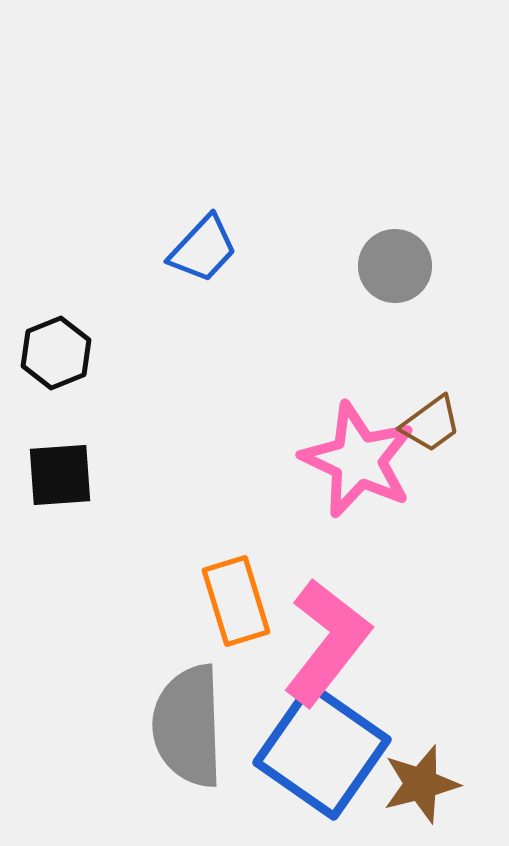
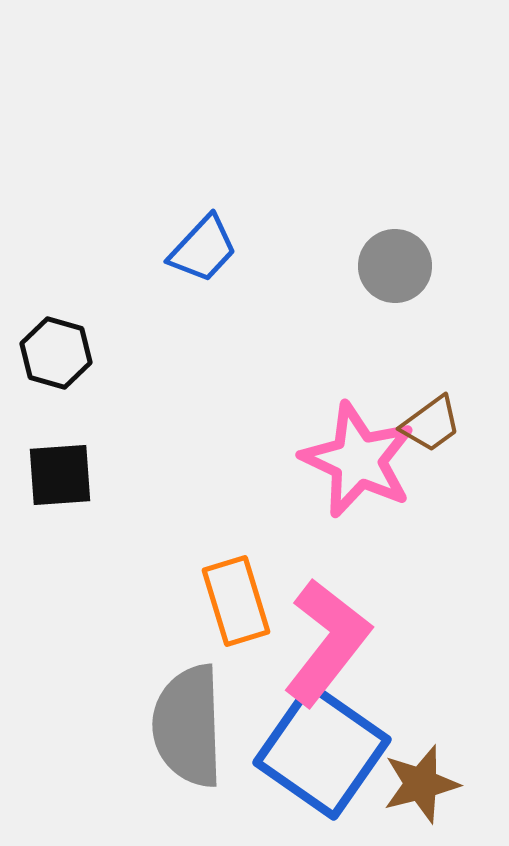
black hexagon: rotated 22 degrees counterclockwise
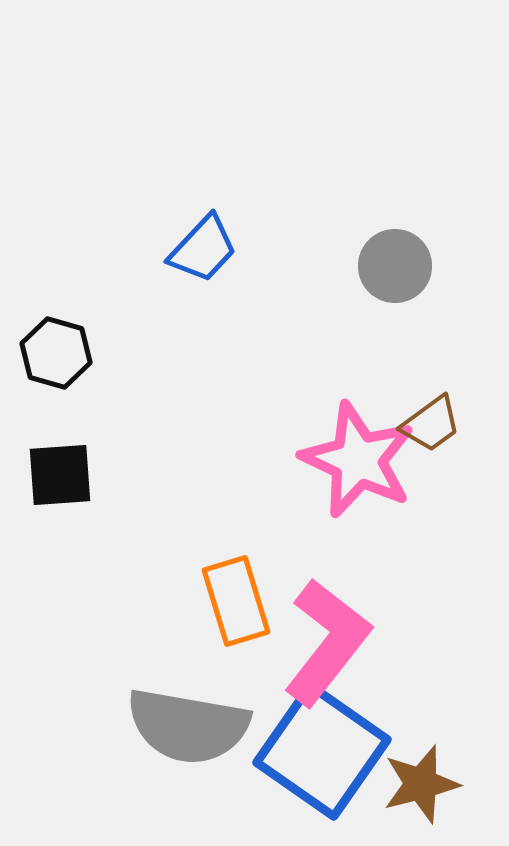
gray semicircle: rotated 78 degrees counterclockwise
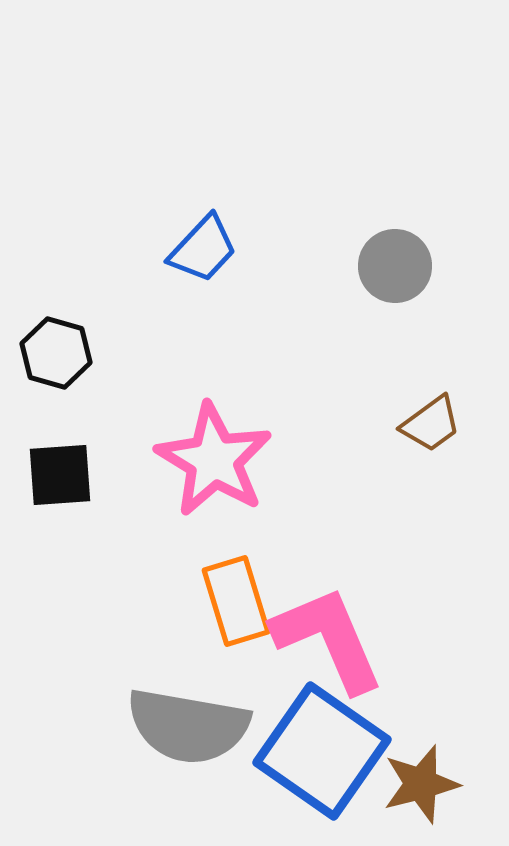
pink star: moved 144 px left; rotated 6 degrees clockwise
pink L-shape: moved 1 px right, 3 px up; rotated 61 degrees counterclockwise
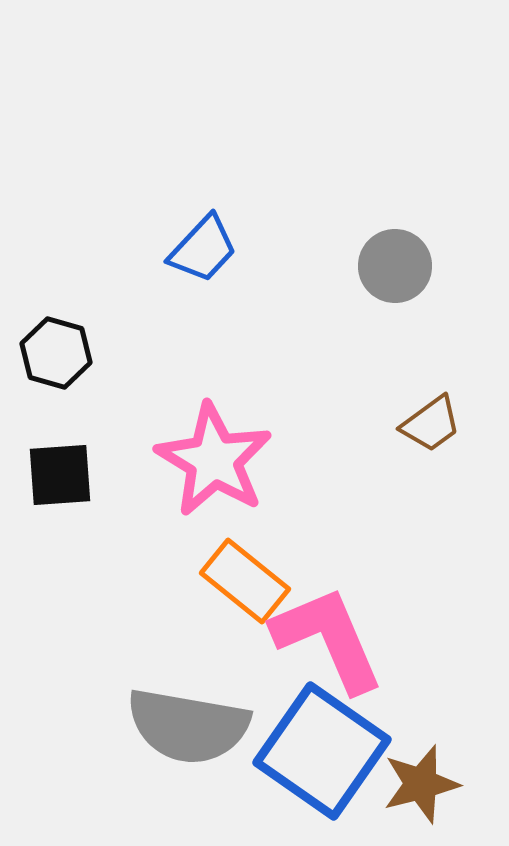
orange rectangle: moved 9 px right, 20 px up; rotated 34 degrees counterclockwise
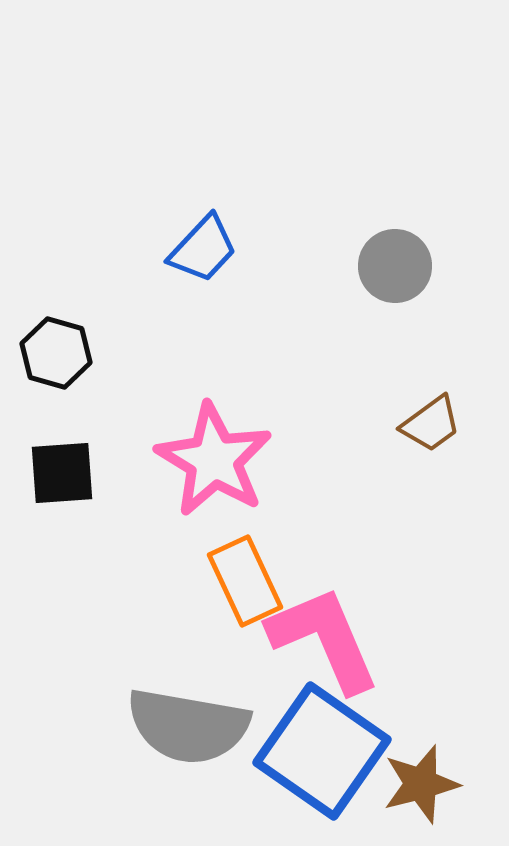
black square: moved 2 px right, 2 px up
orange rectangle: rotated 26 degrees clockwise
pink L-shape: moved 4 px left
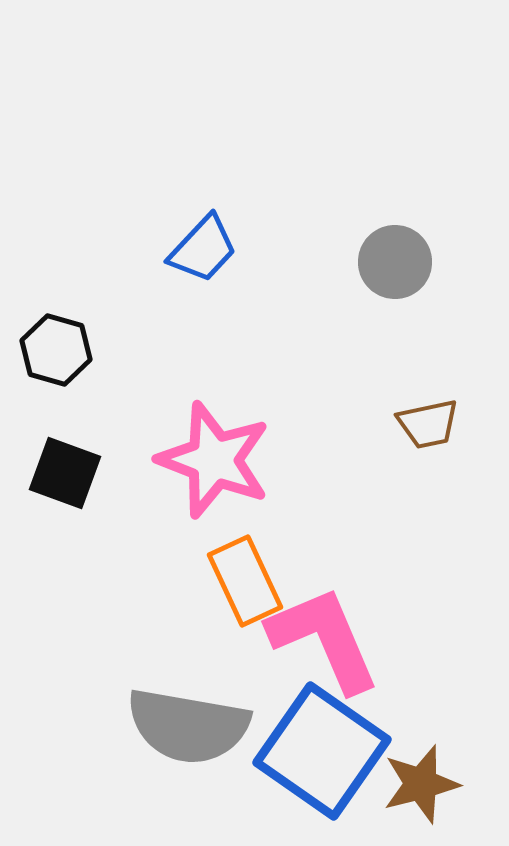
gray circle: moved 4 px up
black hexagon: moved 3 px up
brown trapezoid: moved 3 px left; rotated 24 degrees clockwise
pink star: rotated 10 degrees counterclockwise
black square: moved 3 px right; rotated 24 degrees clockwise
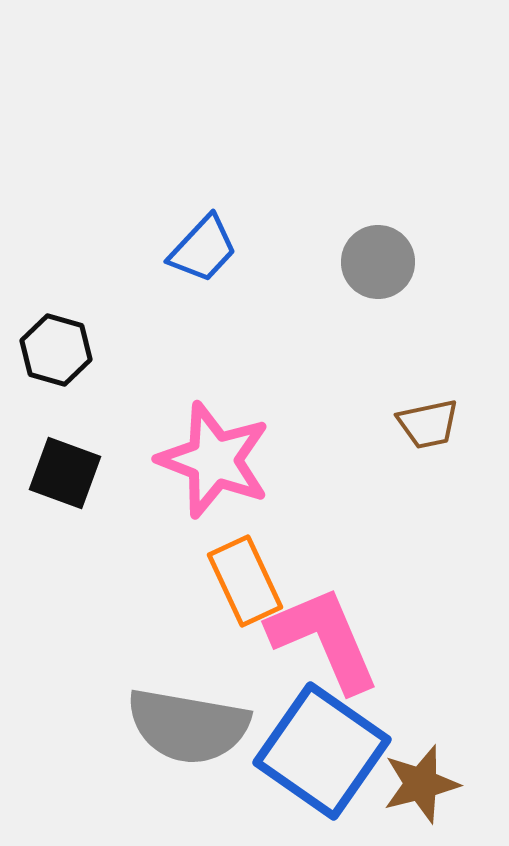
gray circle: moved 17 px left
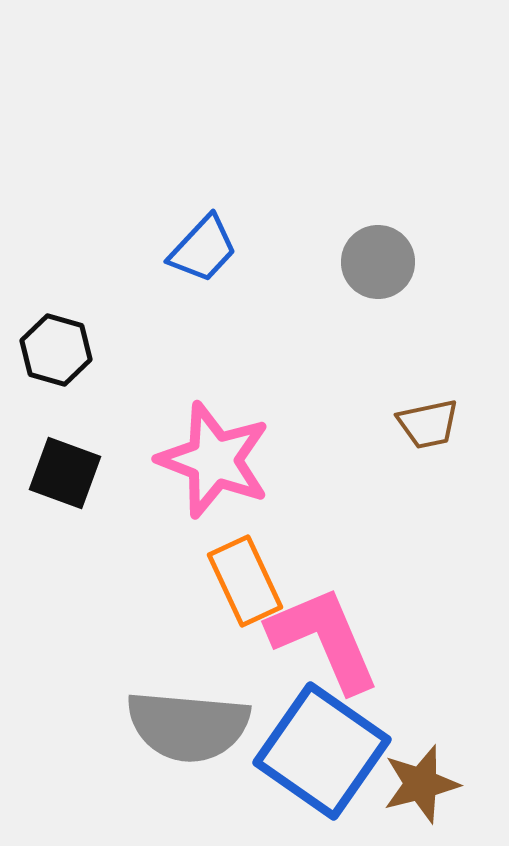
gray semicircle: rotated 5 degrees counterclockwise
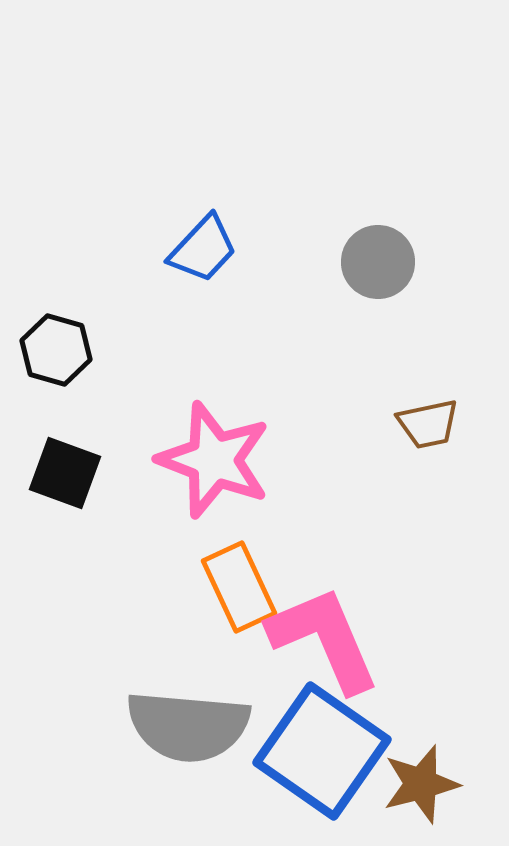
orange rectangle: moved 6 px left, 6 px down
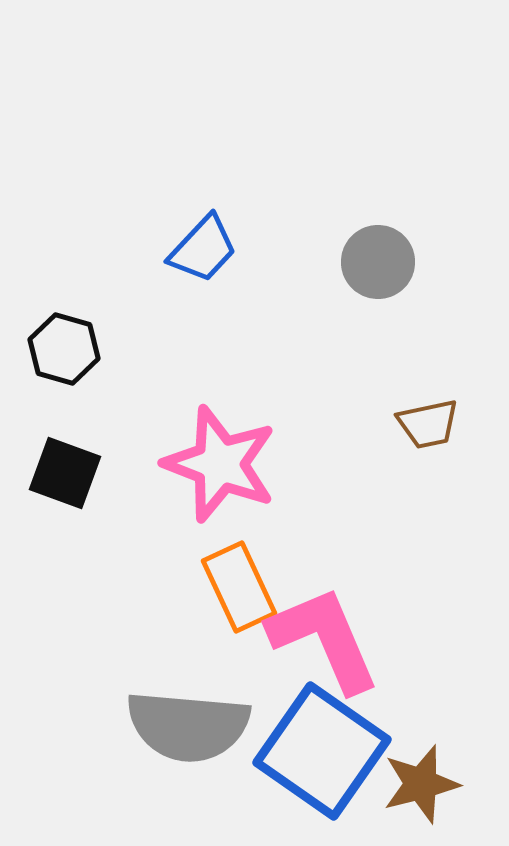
black hexagon: moved 8 px right, 1 px up
pink star: moved 6 px right, 4 px down
